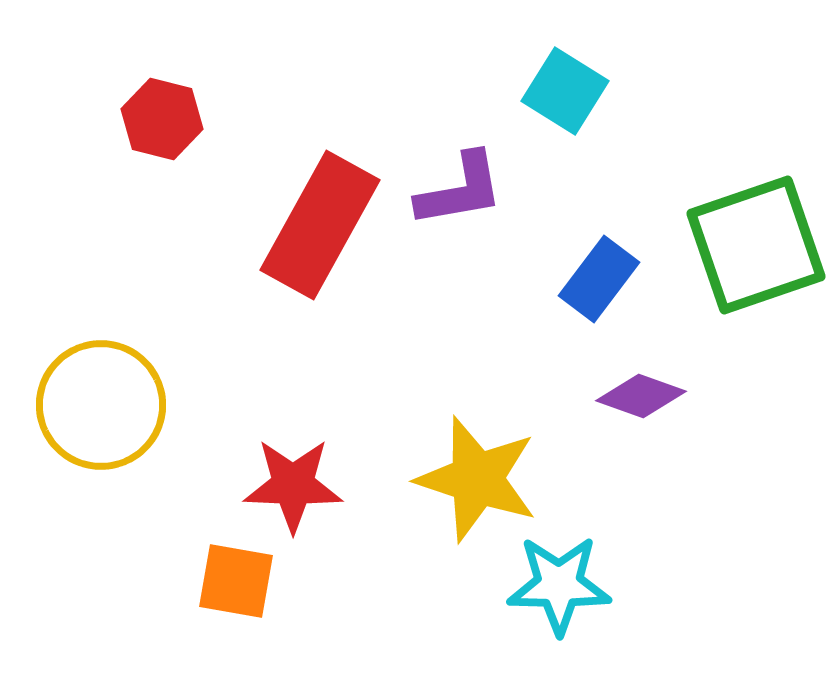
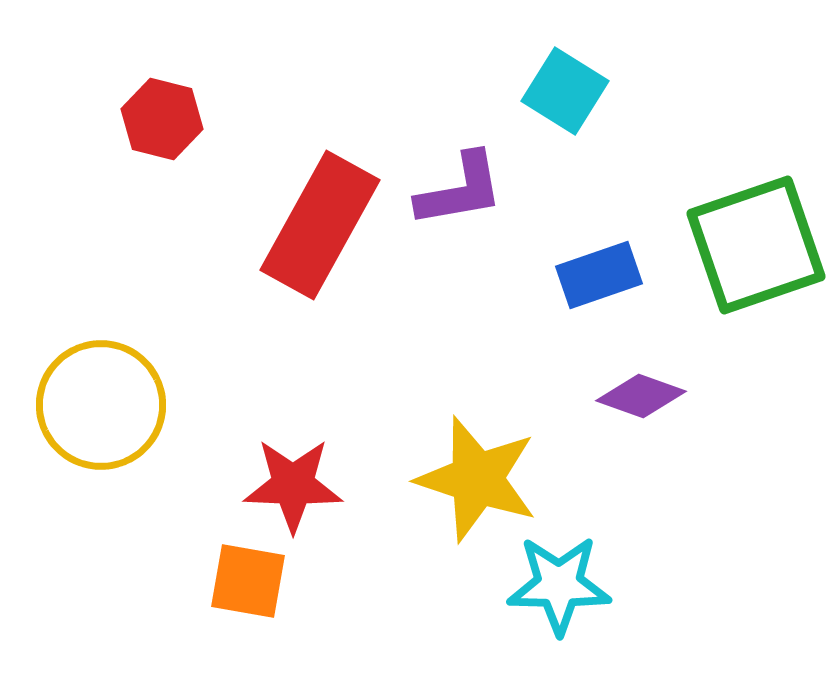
blue rectangle: moved 4 px up; rotated 34 degrees clockwise
orange square: moved 12 px right
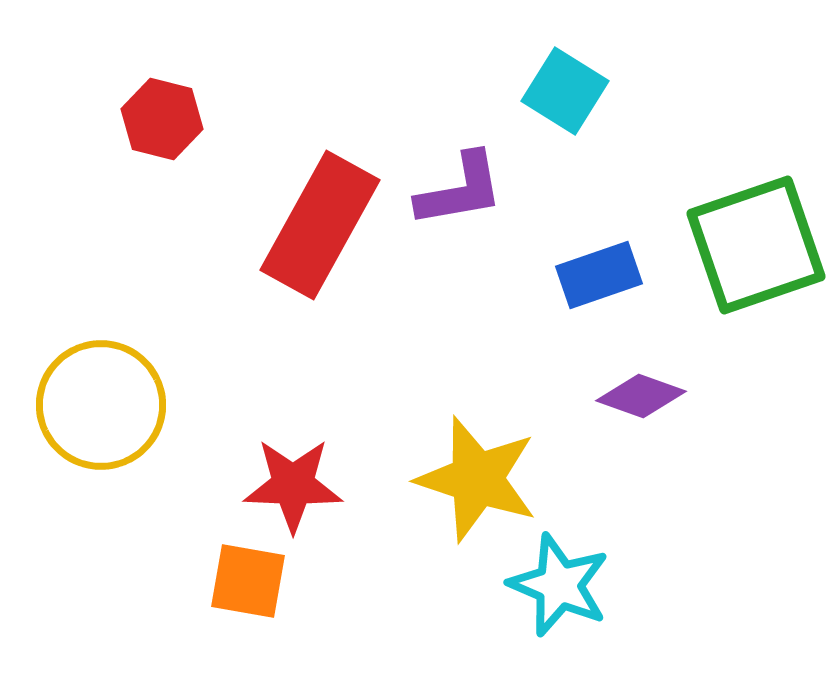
cyan star: rotated 22 degrees clockwise
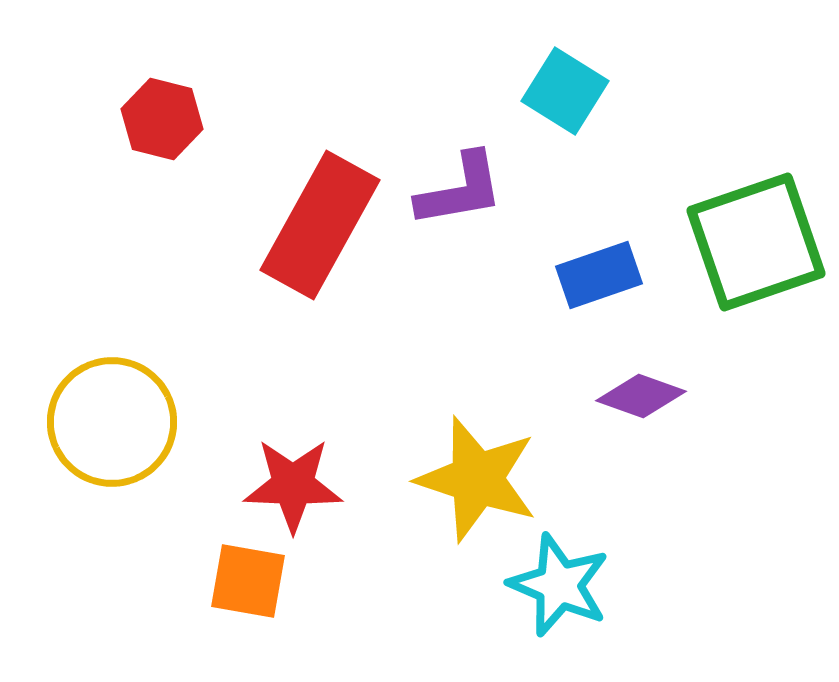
green square: moved 3 px up
yellow circle: moved 11 px right, 17 px down
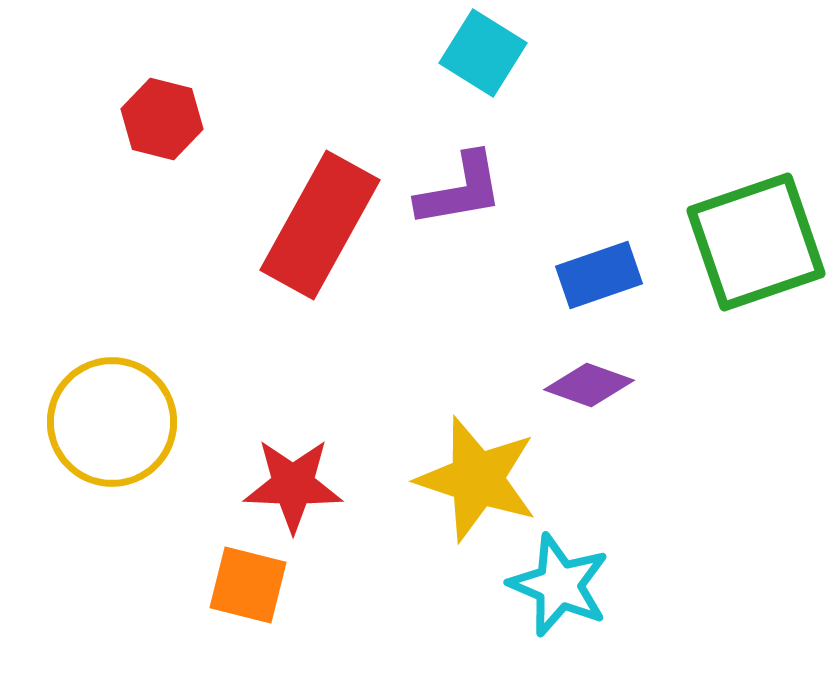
cyan square: moved 82 px left, 38 px up
purple diamond: moved 52 px left, 11 px up
orange square: moved 4 px down; rotated 4 degrees clockwise
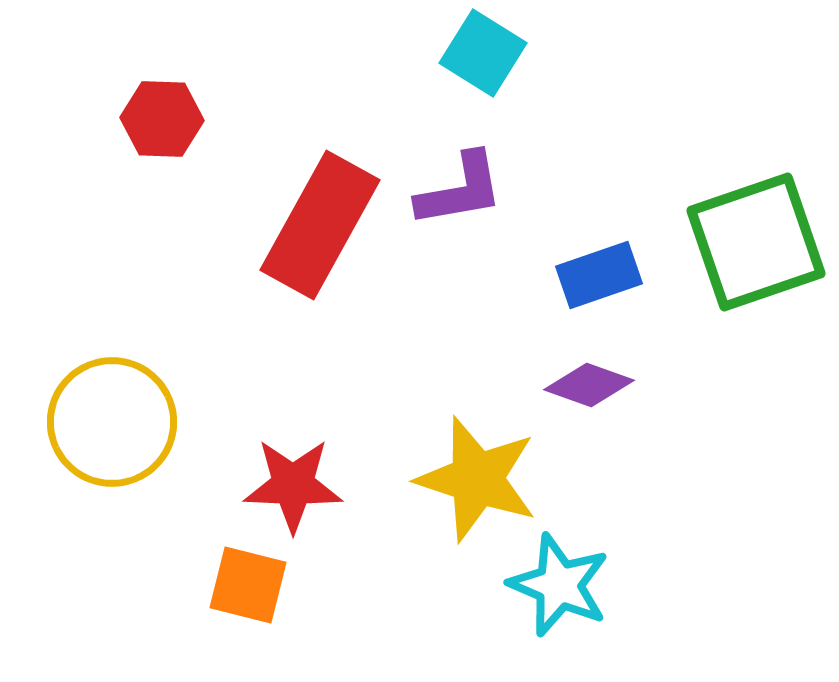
red hexagon: rotated 12 degrees counterclockwise
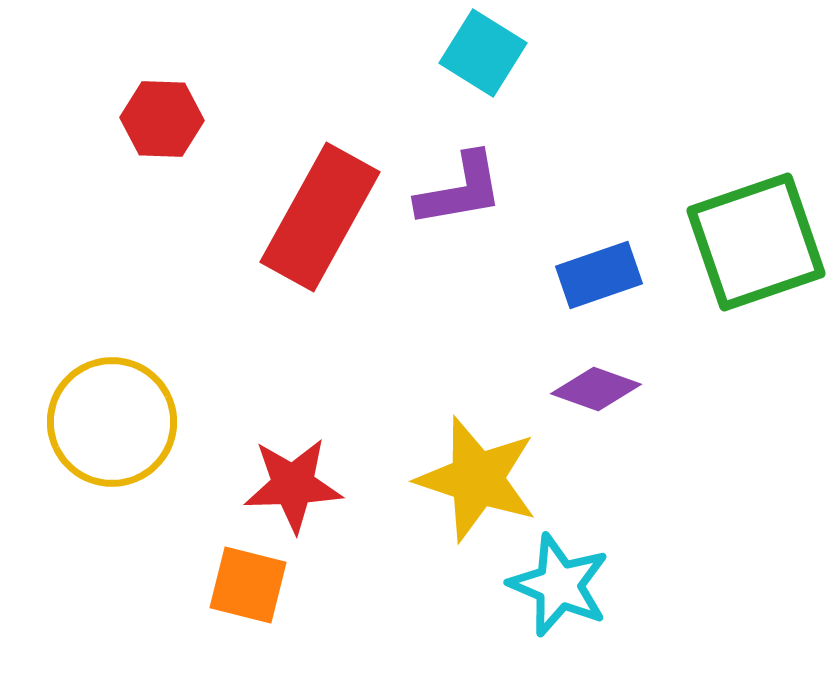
red rectangle: moved 8 px up
purple diamond: moved 7 px right, 4 px down
red star: rotated 4 degrees counterclockwise
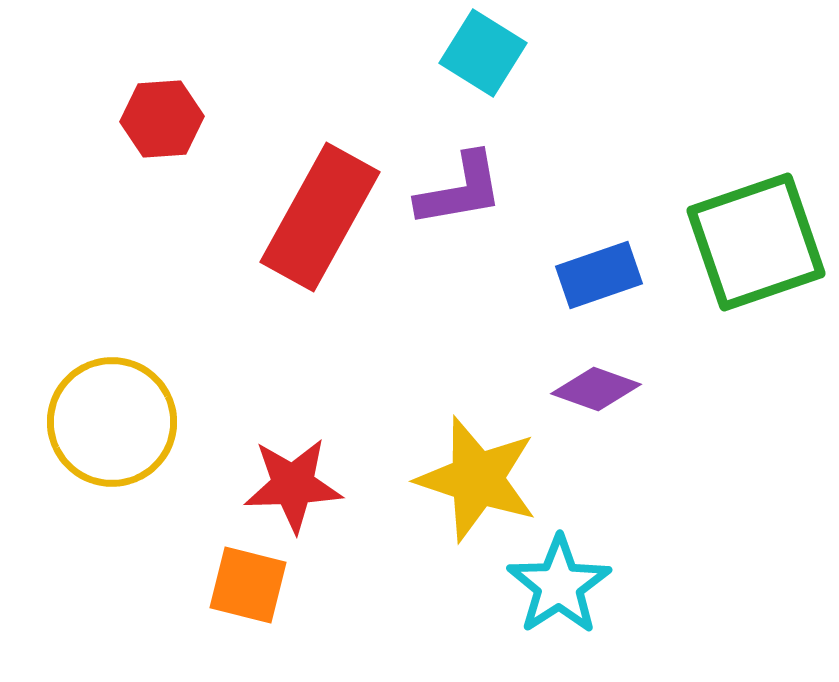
red hexagon: rotated 6 degrees counterclockwise
cyan star: rotated 16 degrees clockwise
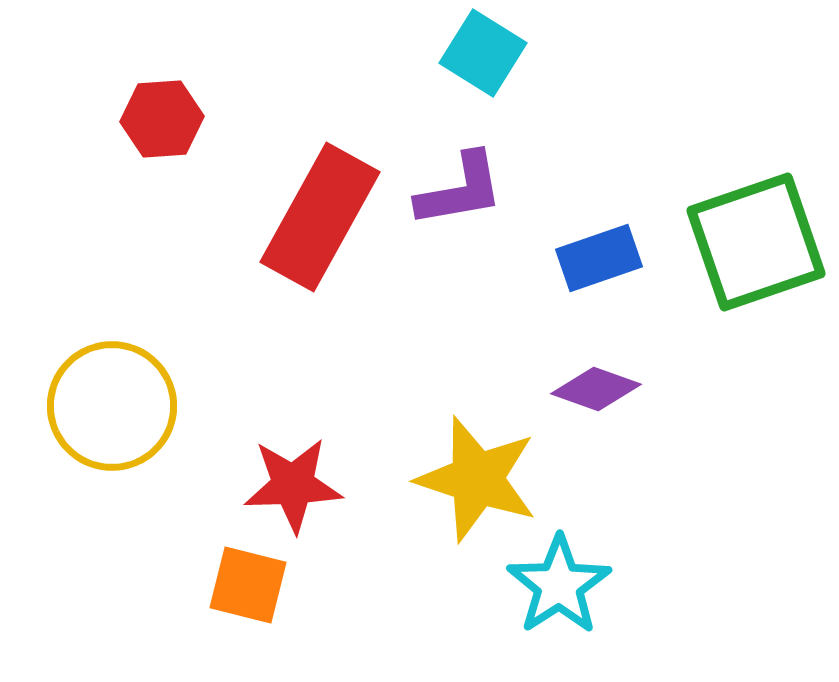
blue rectangle: moved 17 px up
yellow circle: moved 16 px up
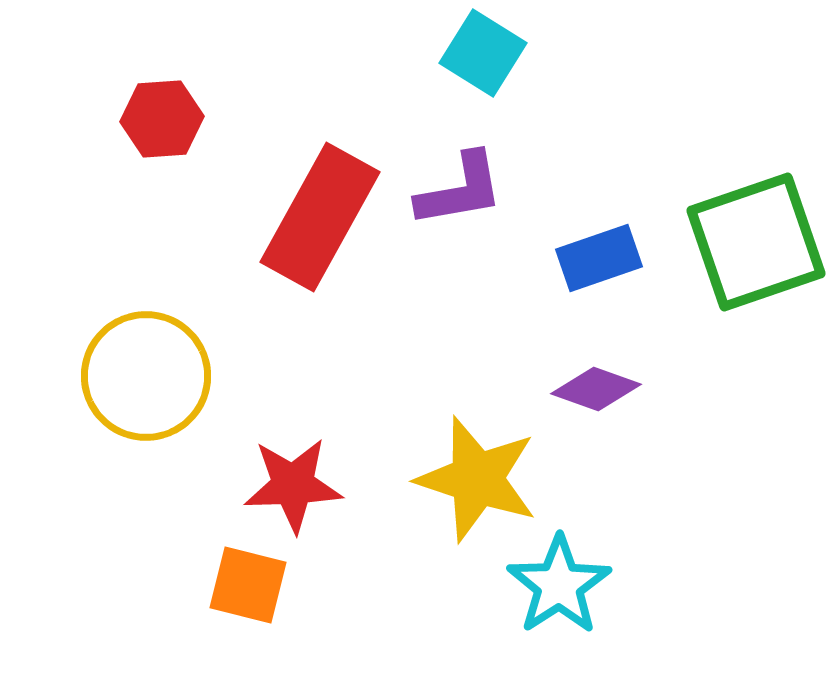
yellow circle: moved 34 px right, 30 px up
